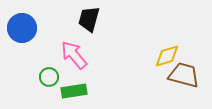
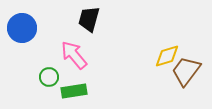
brown trapezoid: moved 2 px right, 4 px up; rotated 68 degrees counterclockwise
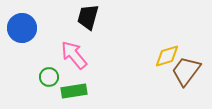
black trapezoid: moved 1 px left, 2 px up
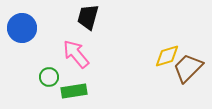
pink arrow: moved 2 px right, 1 px up
brown trapezoid: moved 2 px right, 3 px up; rotated 8 degrees clockwise
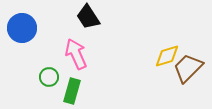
black trapezoid: rotated 48 degrees counterclockwise
pink arrow: rotated 16 degrees clockwise
green rectangle: moved 2 px left; rotated 65 degrees counterclockwise
